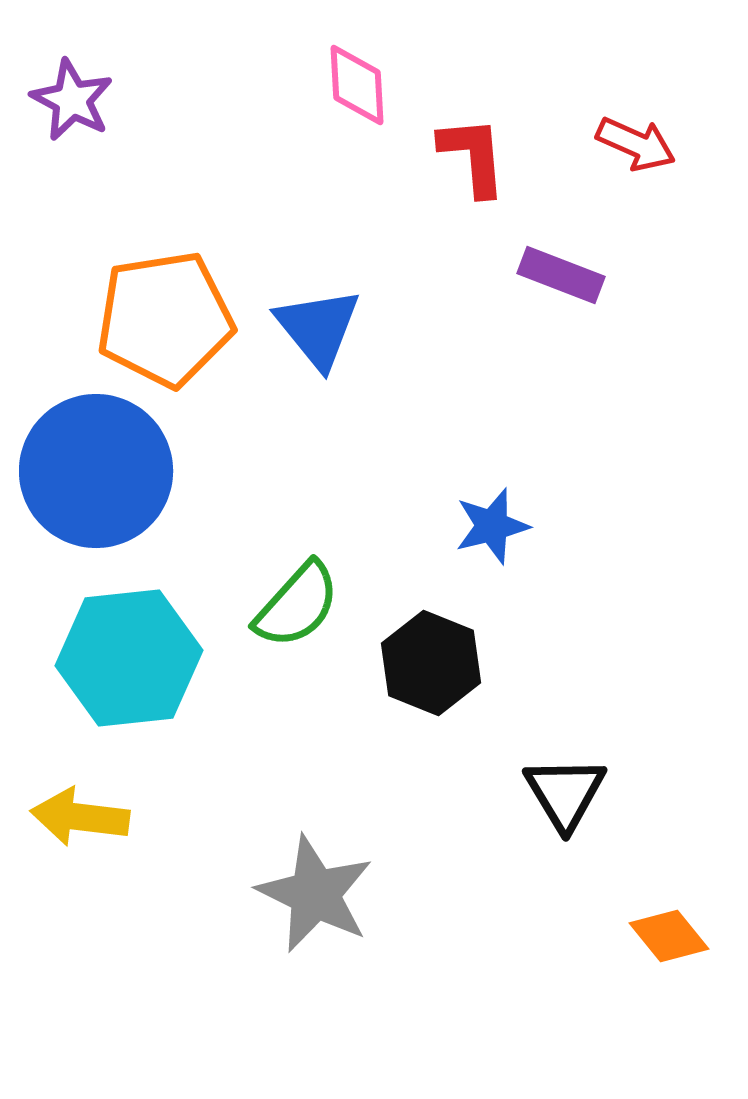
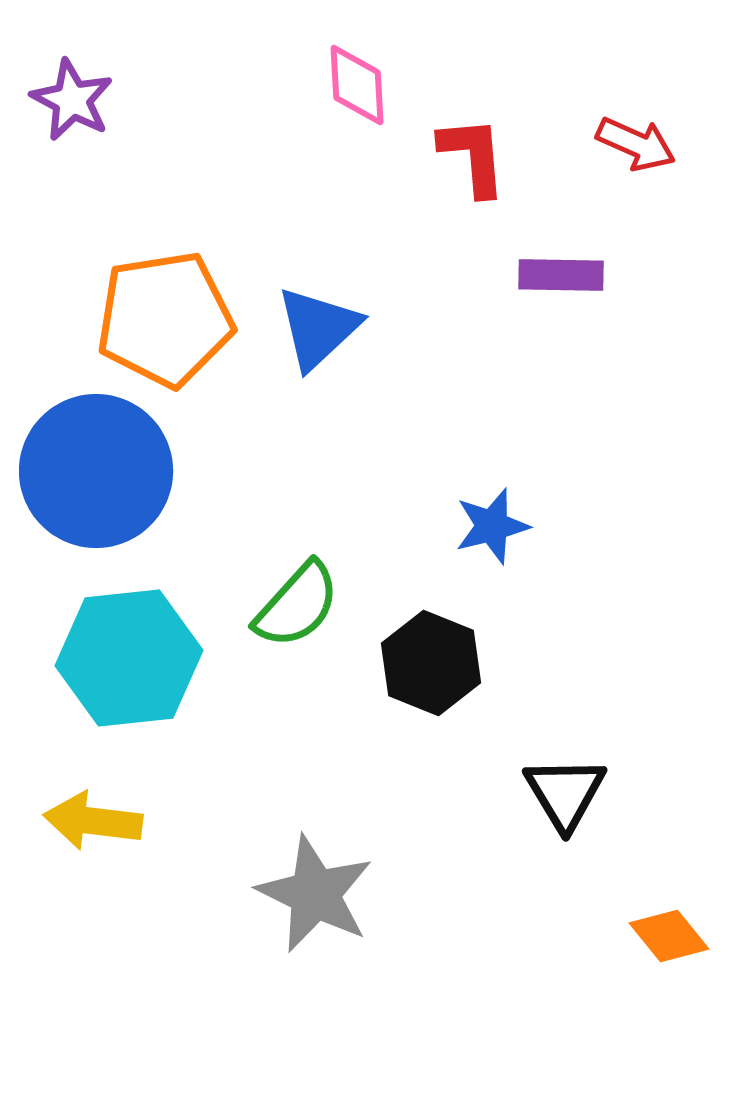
purple rectangle: rotated 20 degrees counterclockwise
blue triangle: rotated 26 degrees clockwise
yellow arrow: moved 13 px right, 4 px down
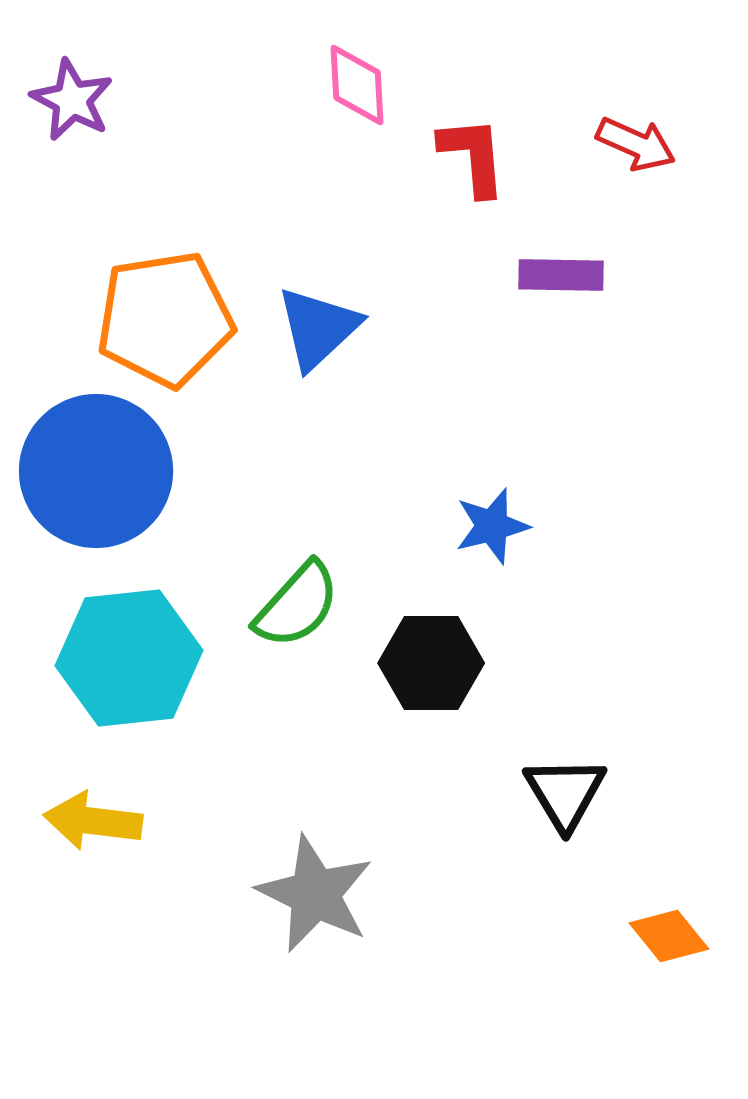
black hexagon: rotated 22 degrees counterclockwise
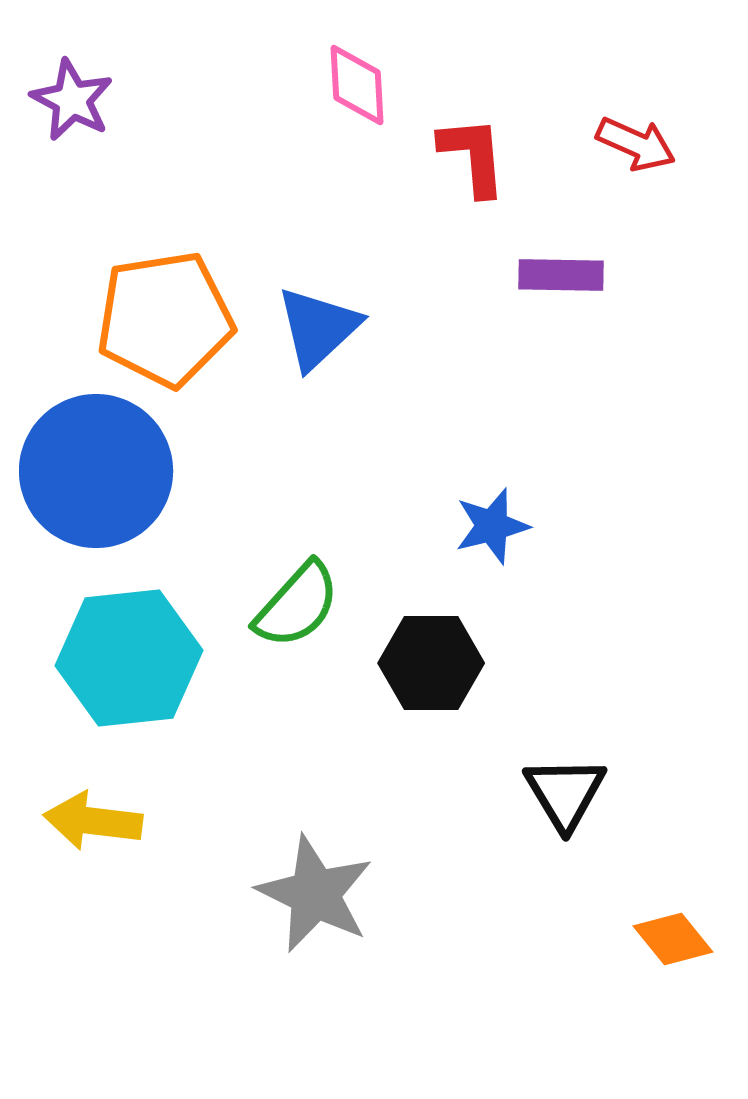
orange diamond: moved 4 px right, 3 px down
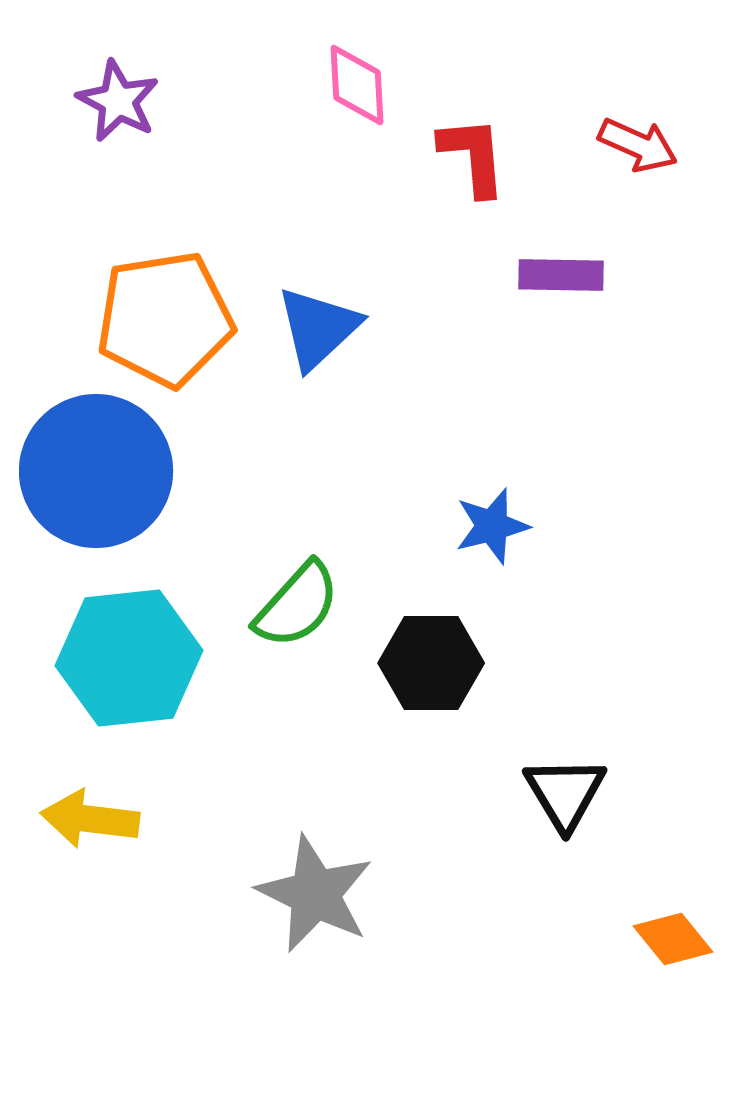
purple star: moved 46 px right, 1 px down
red arrow: moved 2 px right, 1 px down
yellow arrow: moved 3 px left, 2 px up
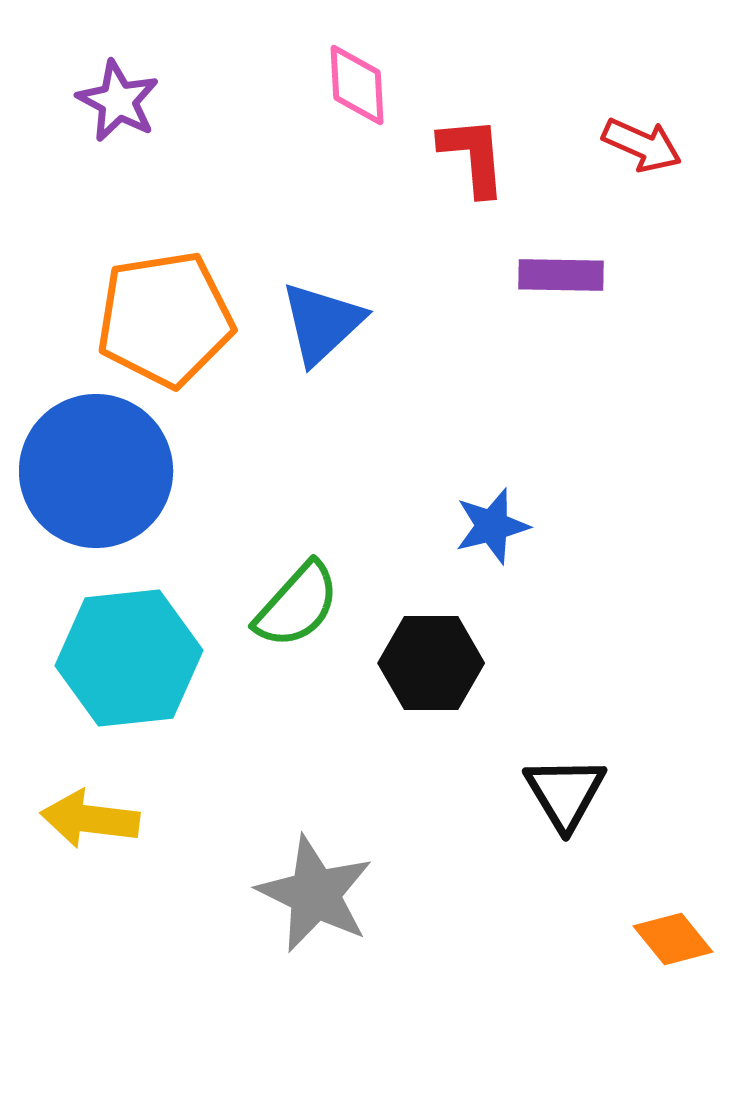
red arrow: moved 4 px right
blue triangle: moved 4 px right, 5 px up
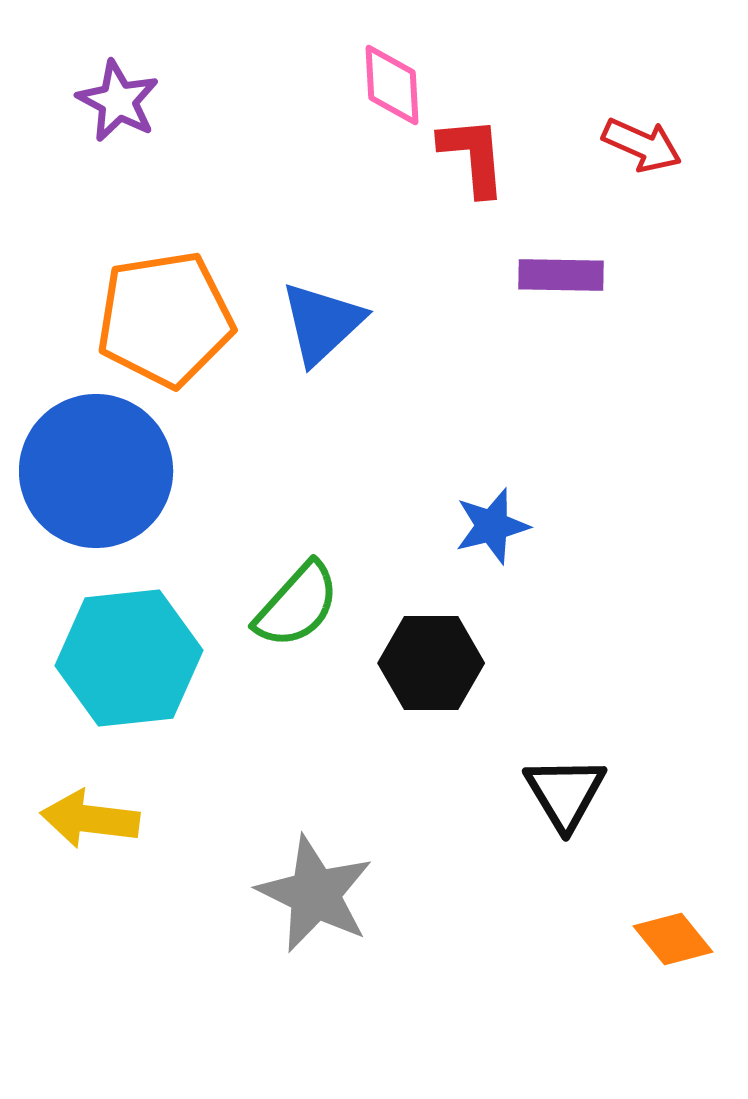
pink diamond: moved 35 px right
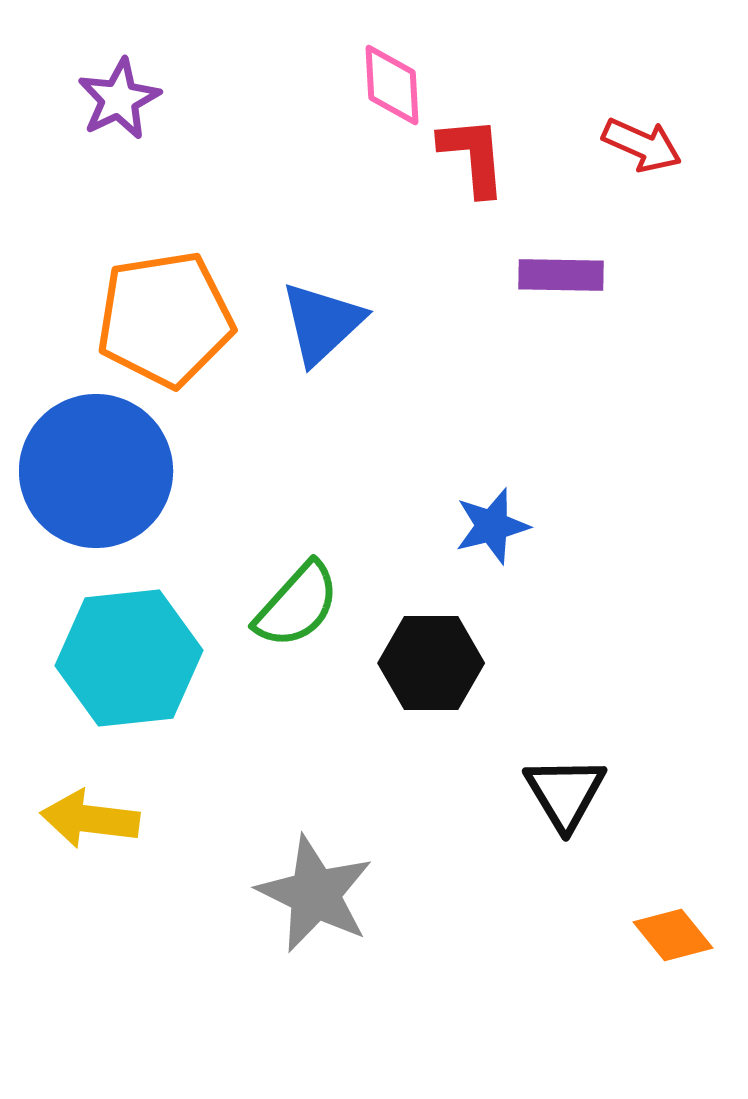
purple star: moved 1 px right, 2 px up; rotated 18 degrees clockwise
orange diamond: moved 4 px up
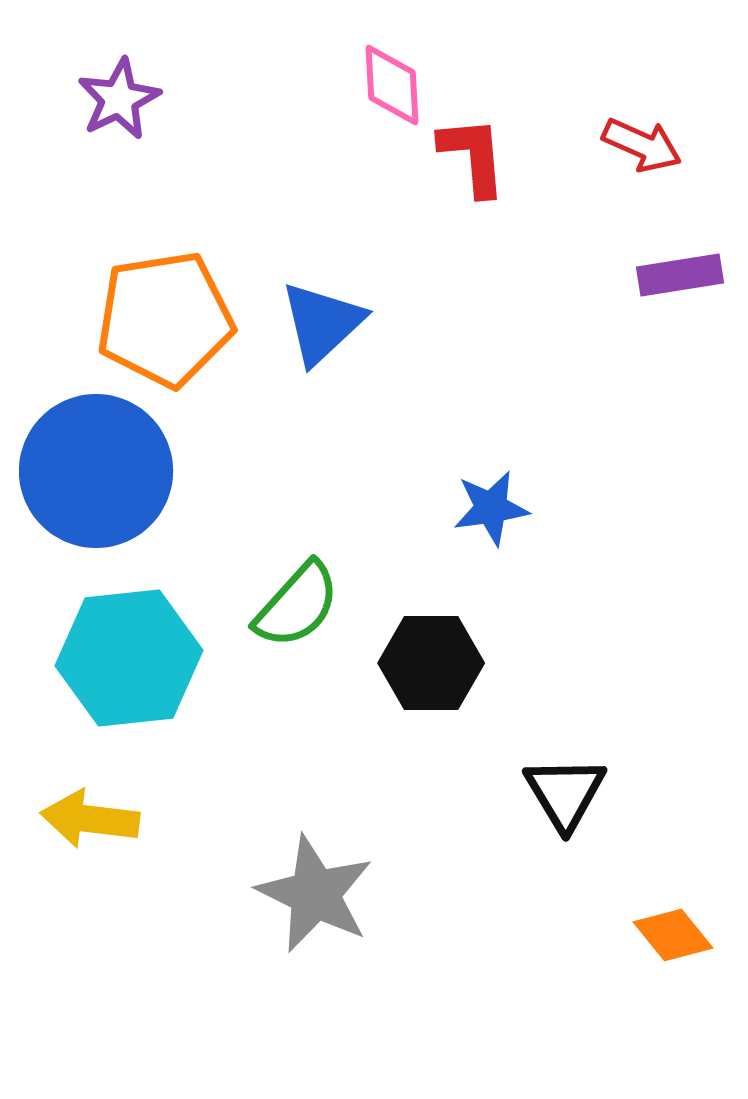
purple rectangle: moved 119 px right; rotated 10 degrees counterclockwise
blue star: moved 1 px left, 18 px up; rotated 6 degrees clockwise
